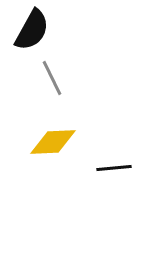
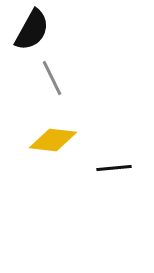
yellow diamond: moved 2 px up; rotated 9 degrees clockwise
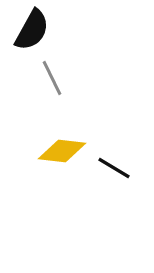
yellow diamond: moved 9 px right, 11 px down
black line: rotated 36 degrees clockwise
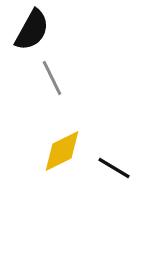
yellow diamond: rotated 33 degrees counterclockwise
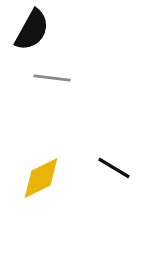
gray line: rotated 57 degrees counterclockwise
yellow diamond: moved 21 px left, 27 px down
